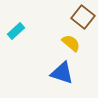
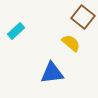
blue triangle: moved 10 px left; rotated 25 degrees counterclockwise
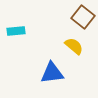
cyan rectangle: rotated 36 degrees clockwise
yellow semicircle: moved 3 px right, 3 px down
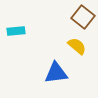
yellow semicircle: moved 3 px right
blue triangle: moved 4 px right
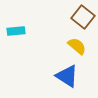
blue triangle: moved 11 px right, 3 px down; rotated 40 degrees clockwise
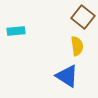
yellow semicircle: rotated 42 degrees clockwise
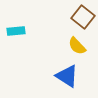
yellow semicircle: rotated 144 degrees clockwise
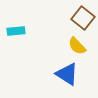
brown square: moved 1 px down
blue triangle: moved 2 px up
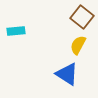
brown square: moved 1 px left, 1 px up
yellow semicircle: moved 1 px right, 1 px up; rotated 72 degrees clockwise
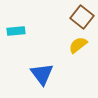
yellow semicircle: rotated 24 degrees clockwise
blue triangle: moved 25 px left; rotated 20 degrees clockwise
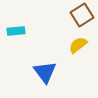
brown square: moved 2 px up; rotated 20 degrees clockwise
blue triangle: moved 3 px right, 2 px up
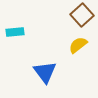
brown square: rotated 10 degrees counterclockwise
cyan rectangle: moved 1 px left, 1 px down
